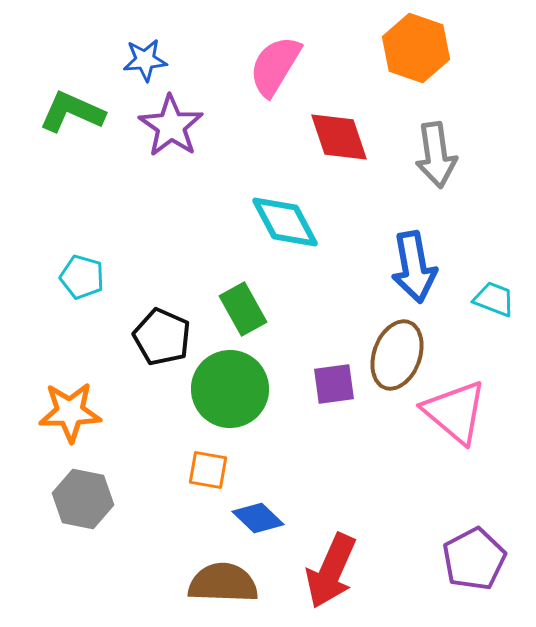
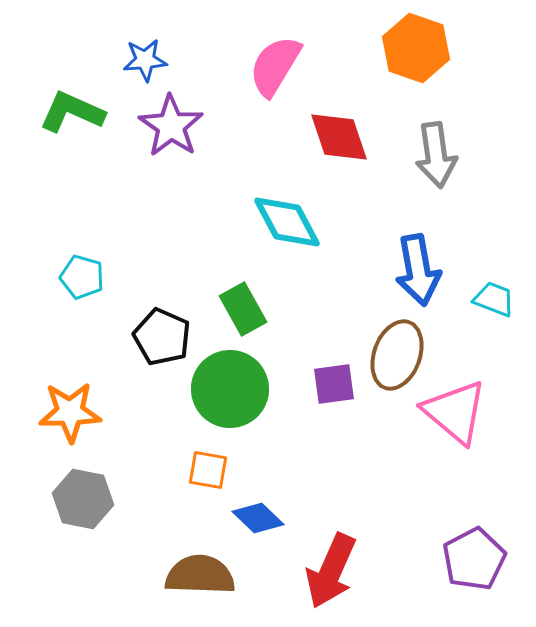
cyan diamond: moved 2 px right
blue arrow: moved 4 px right, 3 px down
brown semicircle: moved 23 px left, 8 px up
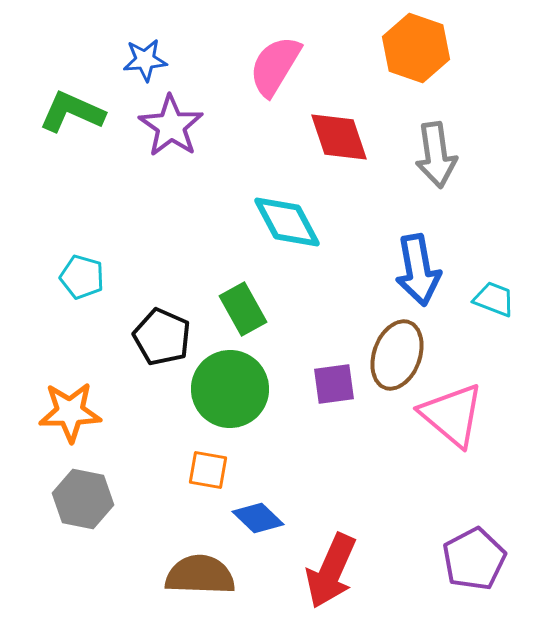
pink triangle: moved 3 px left, 3 px down
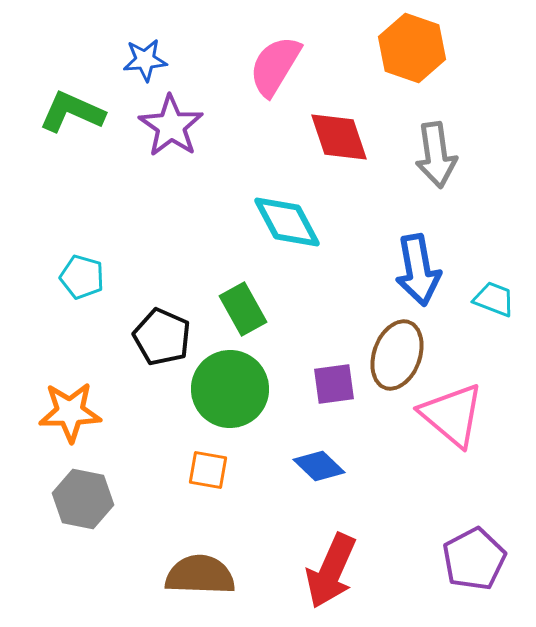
orange hexagon: moved 4 px left
blue diamond: moved 61 px right, 52 px up
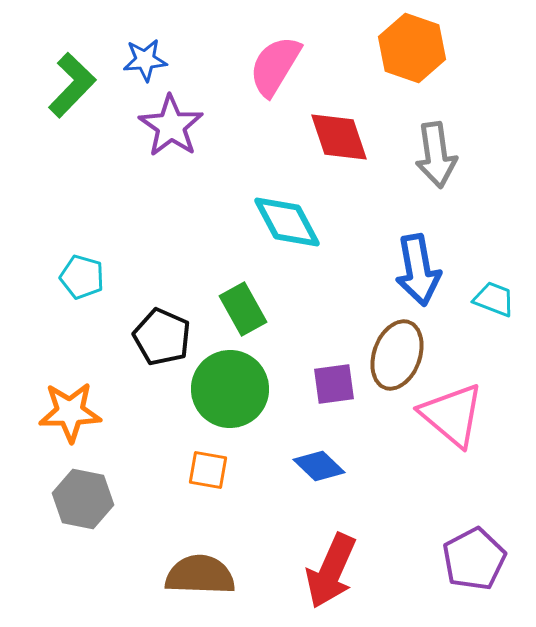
green L-shape: moved 27 px up; rotated 110 degrees clockwise
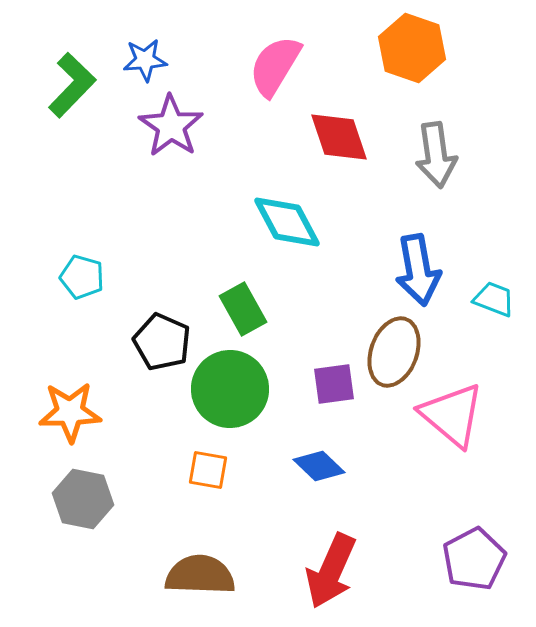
black pentagon: moved 5 px down
brown ellipse: moved 3 px left, 3 px up
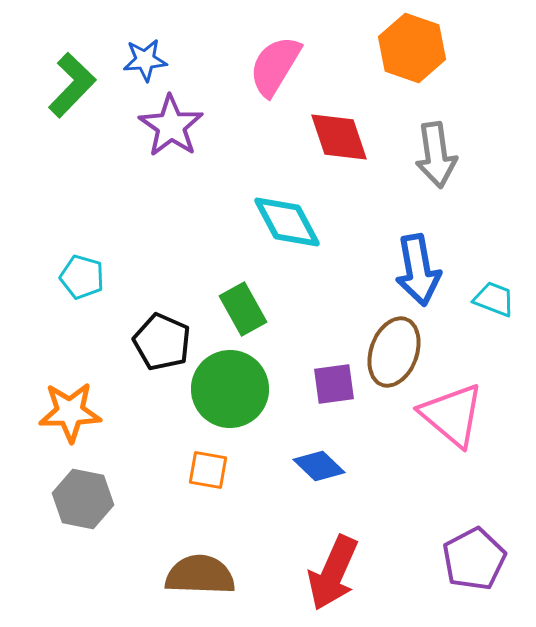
red arrow: moved 2 px right, 2 px down
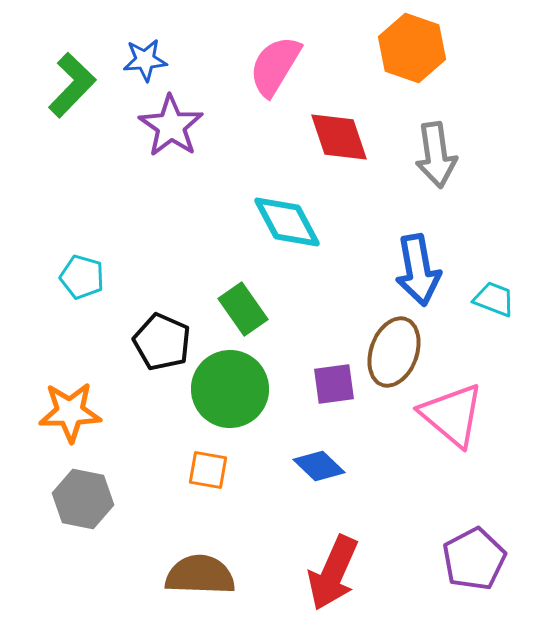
green rectangle: rotated 6 degrees counterclockwise
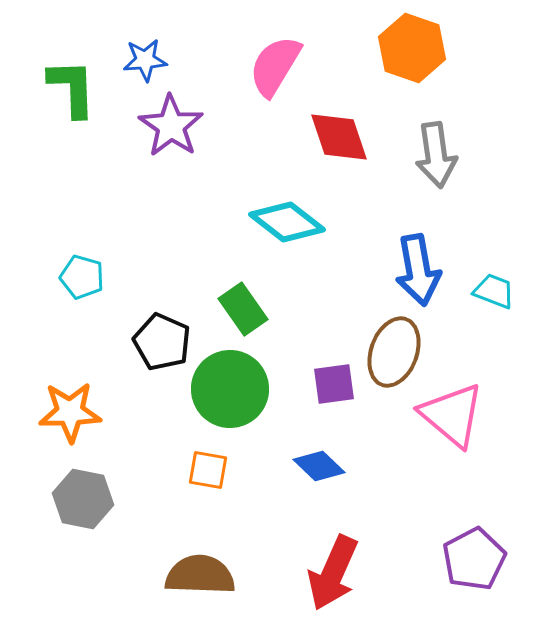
green L-shape: moved 3 px down; rotated 46 degrees counterclockwise
cyan diamond: rotated 24 degrees counterclockwise
cyan trapezoid: moved 8 px up
